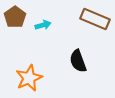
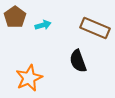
brown rectangle: moved 9 px down
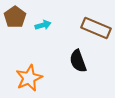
brown rectangle: moved 1 px right
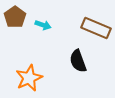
cyan arrow: rotated 35 degrees clockwise
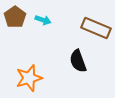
cyan arrow: moved 5 px up
orange star: rotated 8 degrees clockwise
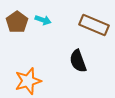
brown pentagon: moved 2 px right, 5 px down
brown rectangle: moved 2 px left, 3 px up
orange star: moved 1 px left, 3 px down
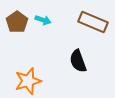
brown rectangle: moved 1 px left, 3 px up
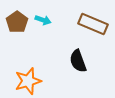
brown rectangle: moved 2 px down
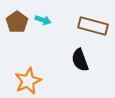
brown rectangle: moved 2 px down; rotated 8 degrees counterclockwise
black semicircle: moved 2 px right, 1 px up
orange star: rotated 8 degrees counterclockwise
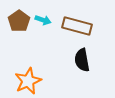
brown pentagon: moved 2 px right, 1 px up
brown rectangle: moved 16 px left
black semicircle: moved 2 px right; rotated 10 degrees clockwise
